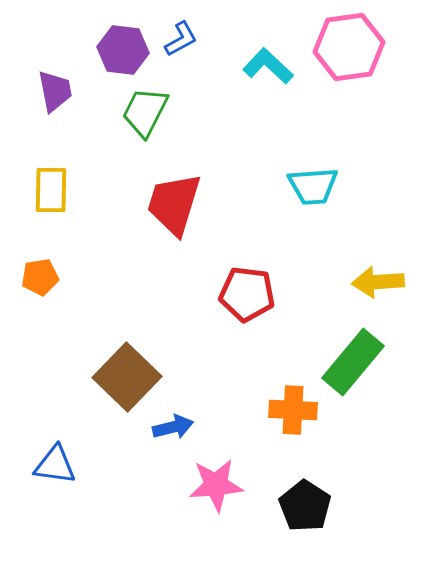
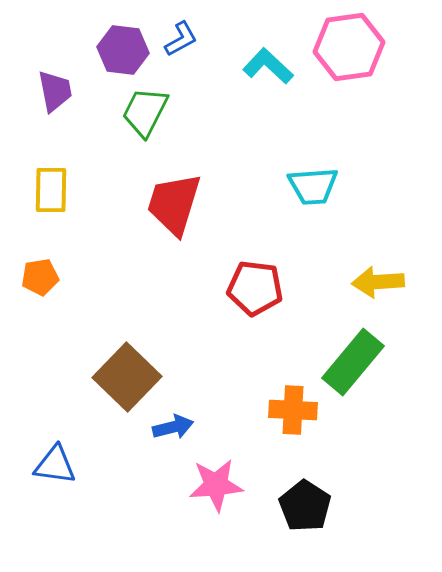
red pentagon: moved 8 px right, 6 px up
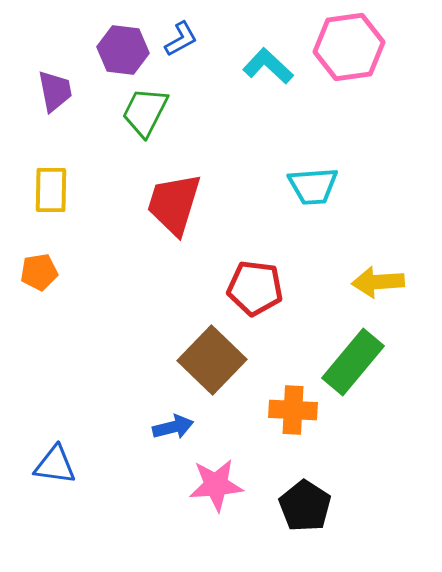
orange pentagon: moved 1 px left, 5 px up
brown square: moved 85 px right, 17 px up
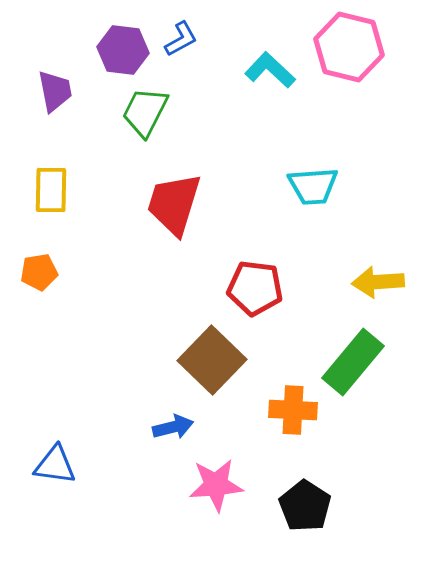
pink hexagon: rotated 22 degrees clockwise
cyan L-shape: moved 2 px right, 4 px down
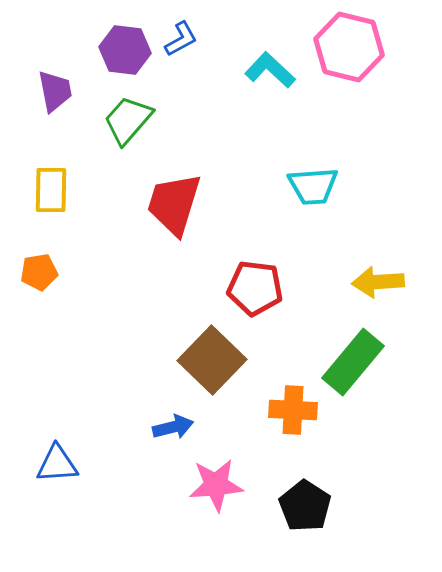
purple hexagon: moved 2 px right
green trapezoid: moved 17 px left, 8 px down; rotated 14 degrees clockwise
blue triangle: moved 2 px right, 1 px up; rotated 12 degrees counterclockwise
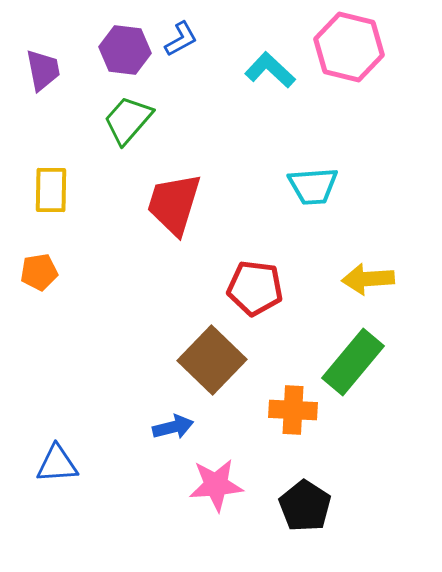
purple trapezoid: moved 12 px left, 21 px up
yellow arrow: moved 10 px left, 3 px up
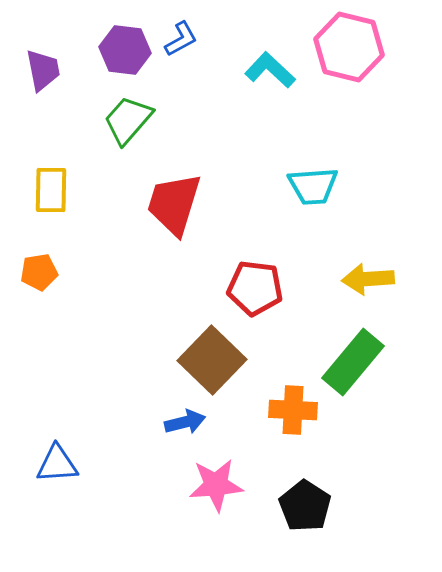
blue arrow: moved 12 px right, 5 px up
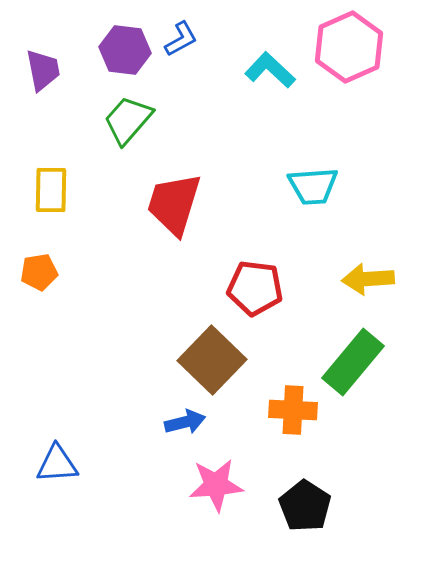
pink hexagon: rotated 22 degrees clockwise
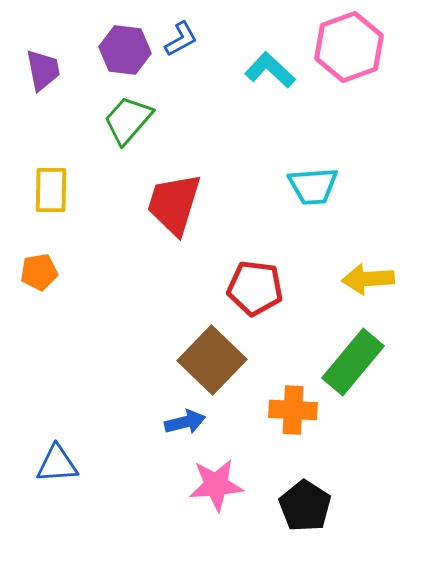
pink hexagon: rotated 4 degrees clockwise
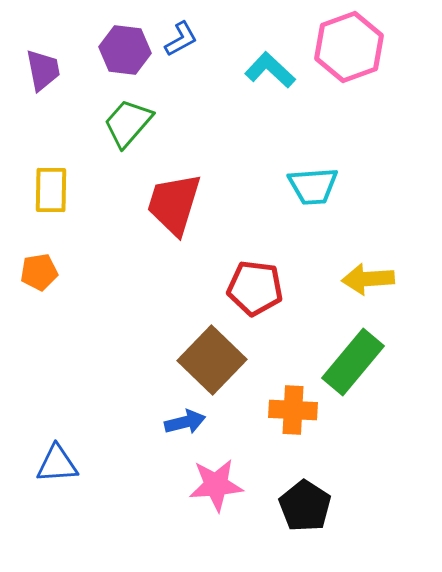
green trapezoid: moved 3 px down
